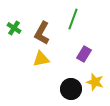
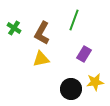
green line: moved 1 px right, 1 px down
yellow star: rotated 24 degrees counterclockwise
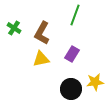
green line: moved 1 px right, 5 px up
purple rectangle: moved 12 px left
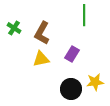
green line: moved 9 px right; rotated 20 degrees counterclockwise
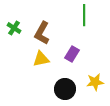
black circle: moved 6 px left
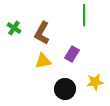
yellow triangle: moved 2 px right, 2 px down
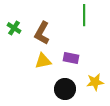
purple rectangle: moved 1 px left, 4 px down; rotated 70 degrees clockwise
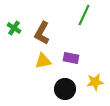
green line: rotated 25 degrees clockwise
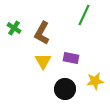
yellow triangle: rotated 48 degrees counterclockwise
yellow star: moved 1 px up
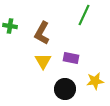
green cross: moved 4 px left, 2 px up; rotated 24 degrees counterclockwise
